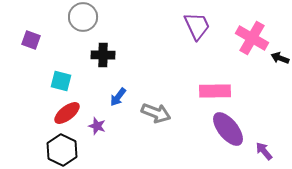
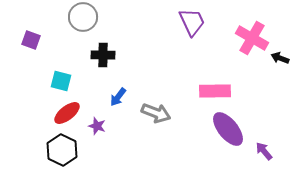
purple trapezoid: moved 5 px left, 4 px up
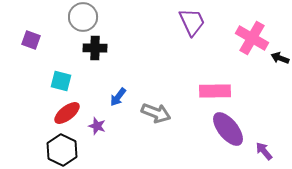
black cross: moved 8 px left, 7 px up
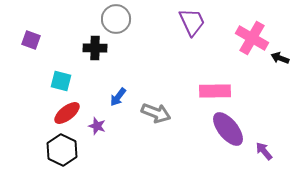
gray circle: moved 33 px right, 2 px down
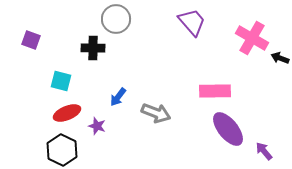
purple trapezoid: rotated 16 degrees counterclockwise
black cross: moved 2 px left
red ellipse: rotated 16 degrees clockwise
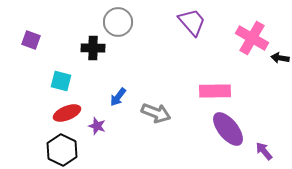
gray circle: moved 2 px right, 3 px down
black arrow: rotated 12 degrees counterclockwise
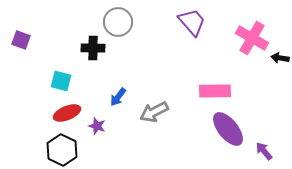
purple square: moved 10 px left
gray arrow: moved 2 px left, 1 px up; rotated 132 degrees clockwise
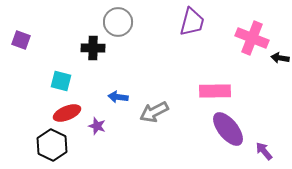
purple trapezoid: rotated 56 degrees clockwise
pink cross: rotated 8 degrees counterclockwise
blue arrow: rotated 60 degrees clockwise
black hexagon: moved 10 px left, 5 px up
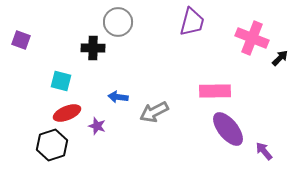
black arrow: rotated 126 degrees clockwise
black hexagon: rotated 16 degrees clockwise
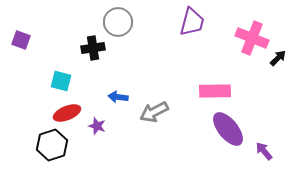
black cross: rotated 10 degrees counterclockwise
black arrow: moved 2 px left
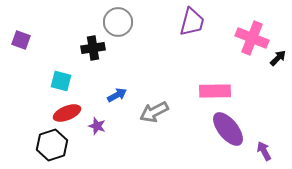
blue arrow: moved 1 px left, 2 px up; rotated 144 degrees clockwise
purple arrow: rotated 12 degrees clockwise
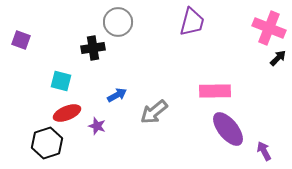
pink cross: moved 17 px right, 10 px up
gray arrow: rotated 12 degrees counterclockwise
black hexagon: moved 5 px left, 2 px up
